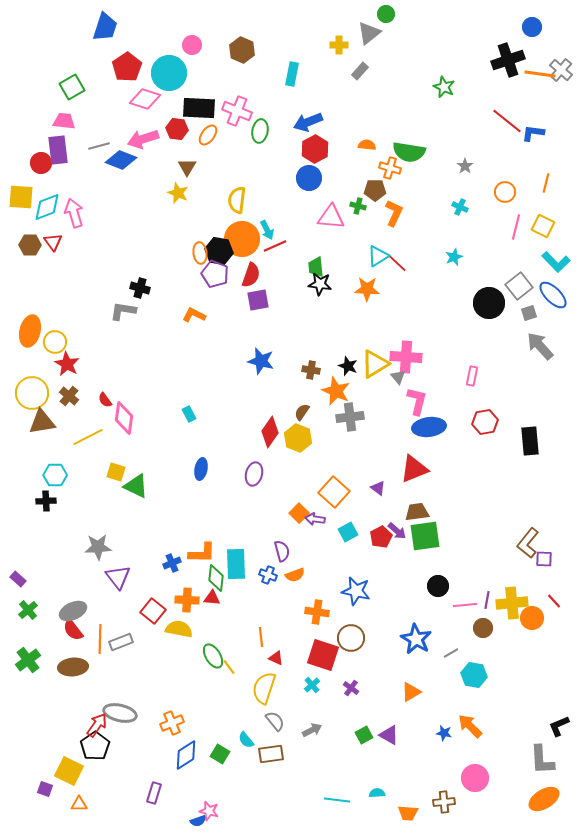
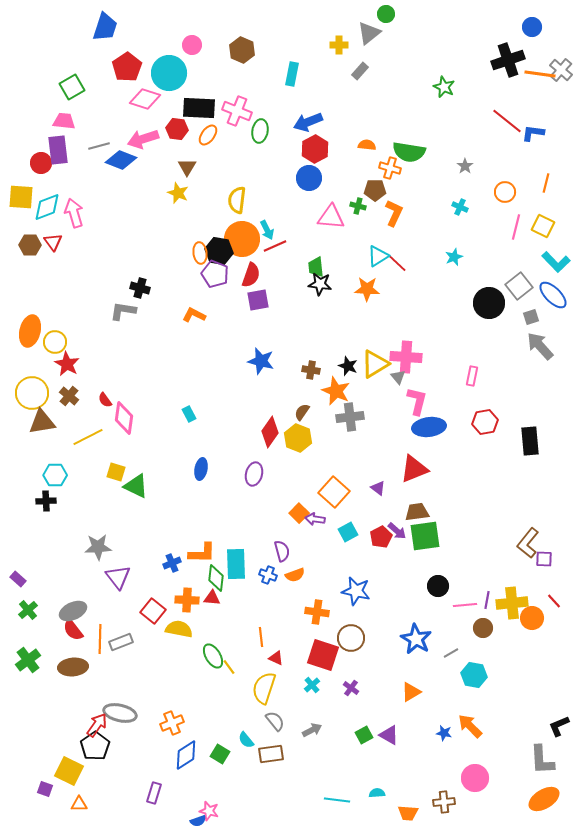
gray square at (529, 313): moved 2 px right, 4 px down
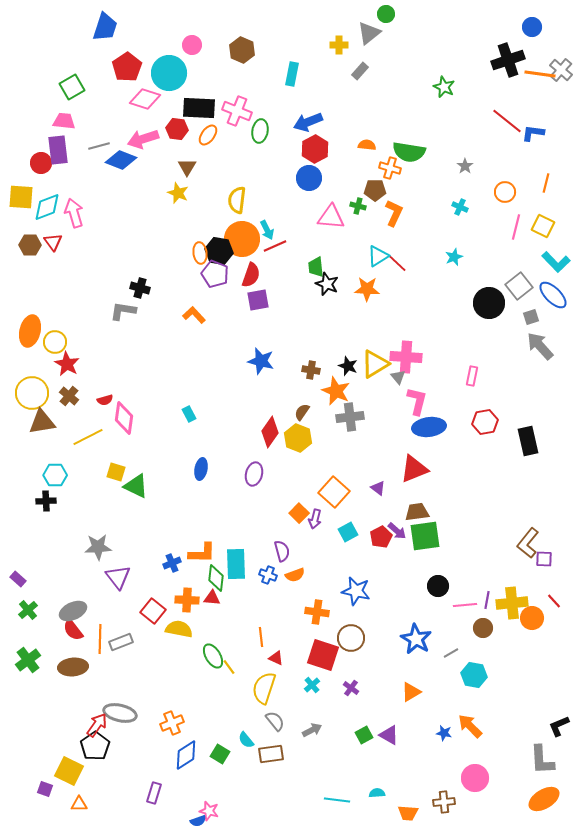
black star at (320, 284): moved 7 px right; rotated 15 degrees clockwise
orange L-shape at (194, 315): rotated 20 degrees clockwise
red semicircle at (105, 400): rotated 70 degrees counterclockwise
black rectangle at (530, 441): moved 2 px left; rotated 8 degrees counterclockwise
purple arrow at (315, 519): rotated 84 degrees counterclockwise
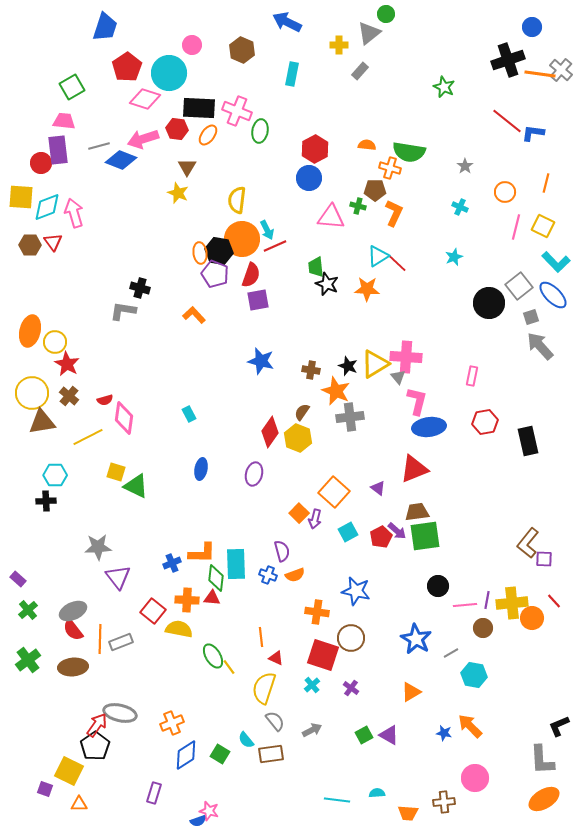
blue arrow at (308, 122): moved 21 px left, 100 px up; rotated 48 degrees clockwise
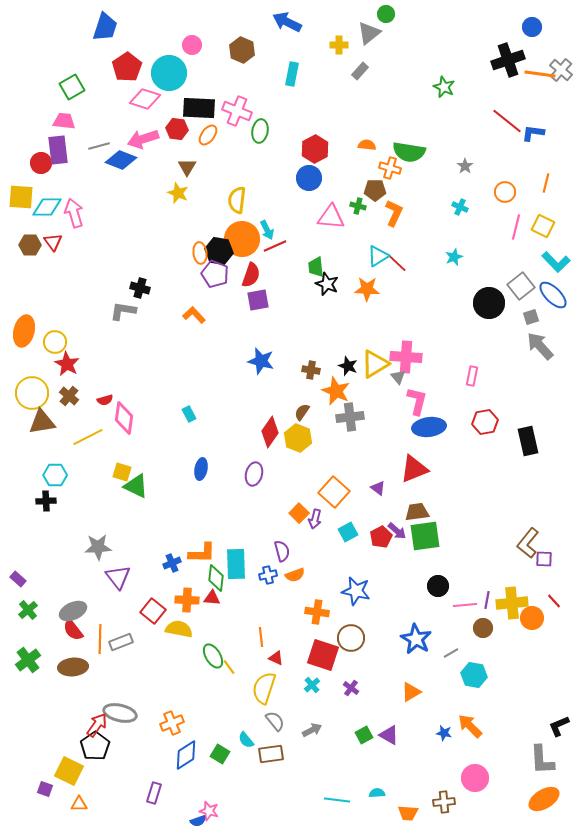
cyan diamond at (47, 207): rotated 20 degrees clockwise
gray square at (519, 286): moved 2 px right
orange ellipse at (30, 331): moved 6 px left
yellow square at (116, 472): moved 6 px right
blue cross at (268, 575): rotated 36 degrees counterclockwise
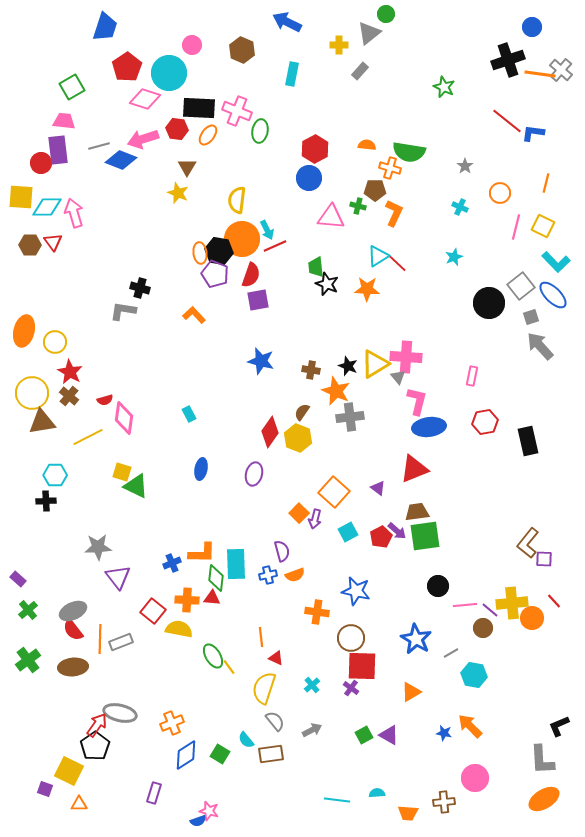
orange circle at (505, 192): moved 5 px left, 1 px down
red star at (67, 364): moved 3 px right, 8 px down
purple line at (487, 600): moved 3 px right, 10 px down; rotated 60 degrees counterclockwise
red square at (323, 655): moved 39 px right, 11 px down; rotated 16 degrees counterclockwise
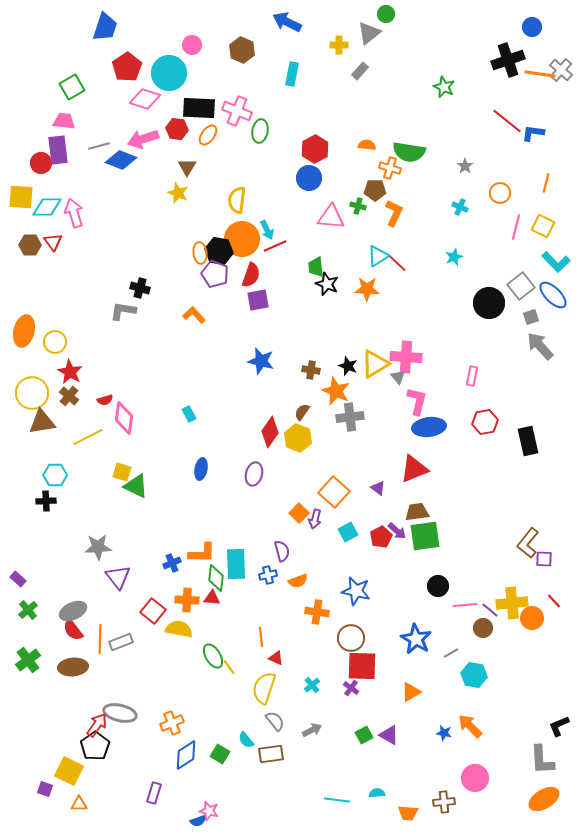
orange semicircle at (295, 575): moved 3 px right, 6 px down
